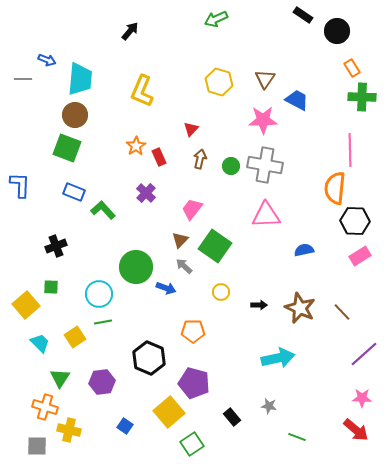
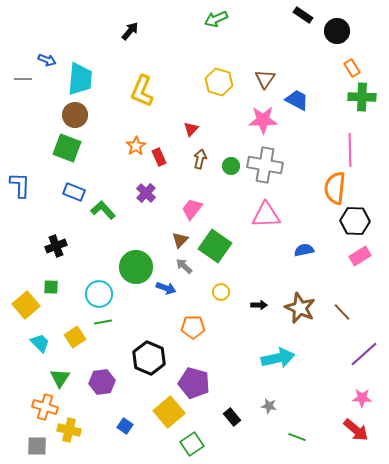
orange pentagon at (193, 331): moved 4 px up
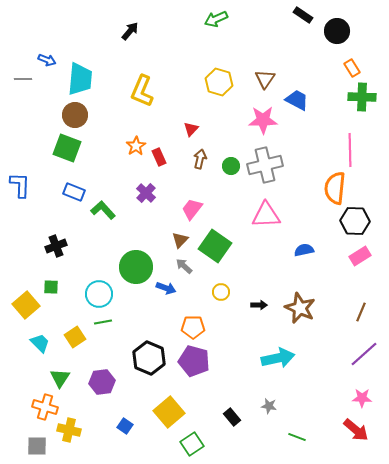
gray cross at (265, 165): rotated 24 degrees counterclockwise
brown line at (342, 312): moved 19 px right; rotated 66 degrees clockwise
purple pentagon at (194, 383): moved 22 px up
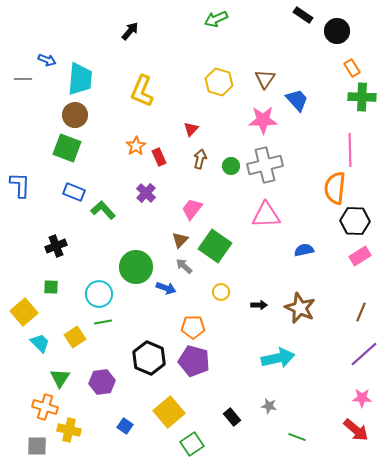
blue trapezoid at (297, 100): rotated 20 degrees clockwise
yellow square at (26, 305): moved 2 px left, 7 px down
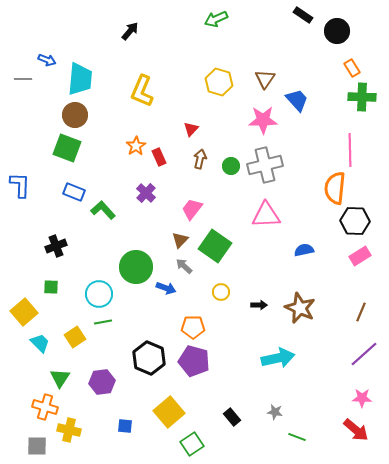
gray star at (269, 406): moved 6 px right, 6 px down
blue square at (125, 426): rotated 28 degrees counterclockwise
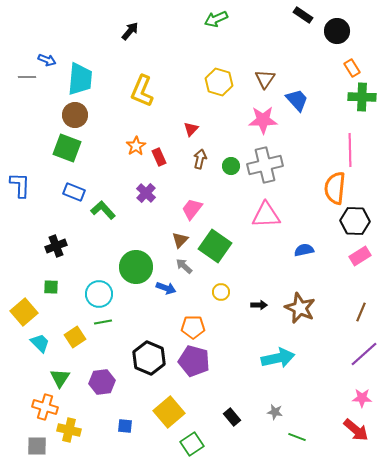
gray line at (23, 79): moved 4 px right, 2 px up
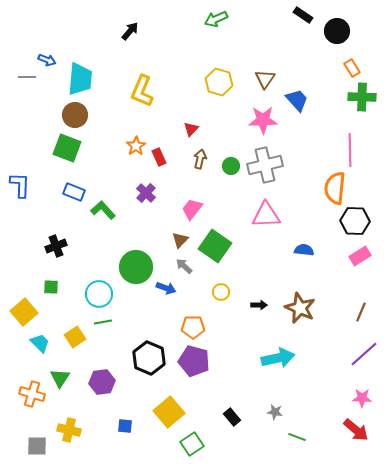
blue semicircle at (304, 250): rotated 18 degrees clockwise
orange cross at (45, 407): moved 13 px left, 13 px up
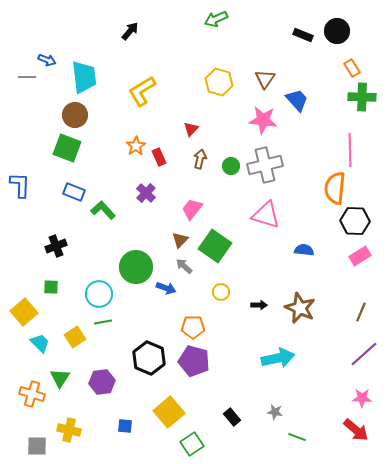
black rectangle at (303, 15): moved 20 px down; rotated 12 degrees counterclockwise
cyan trapezoid at (80, 79): moved 4 px right, 2 px up; rotated 12 degrees counterclockwise
yellow L-shape at (142, 91): rotated 36 degrees clockwise
pink star at (263, 120): rotated 8 degrees clockwise
pink triangle at (266, 215): rotated 20 degrees clockwise
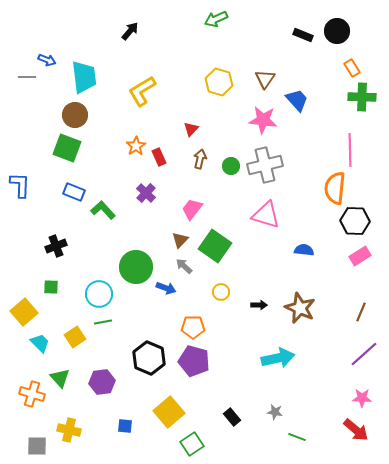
green triangle at (60, 378): rotated 15 degrees counterclockwise
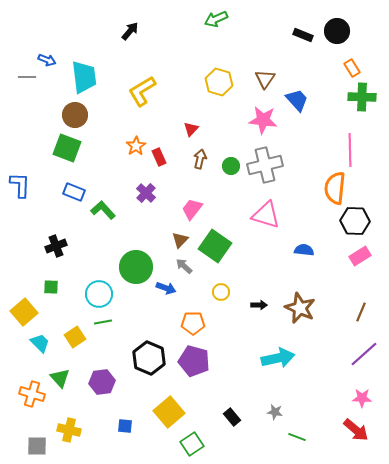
orange pentagon at (193, 327): moved 4 px up
